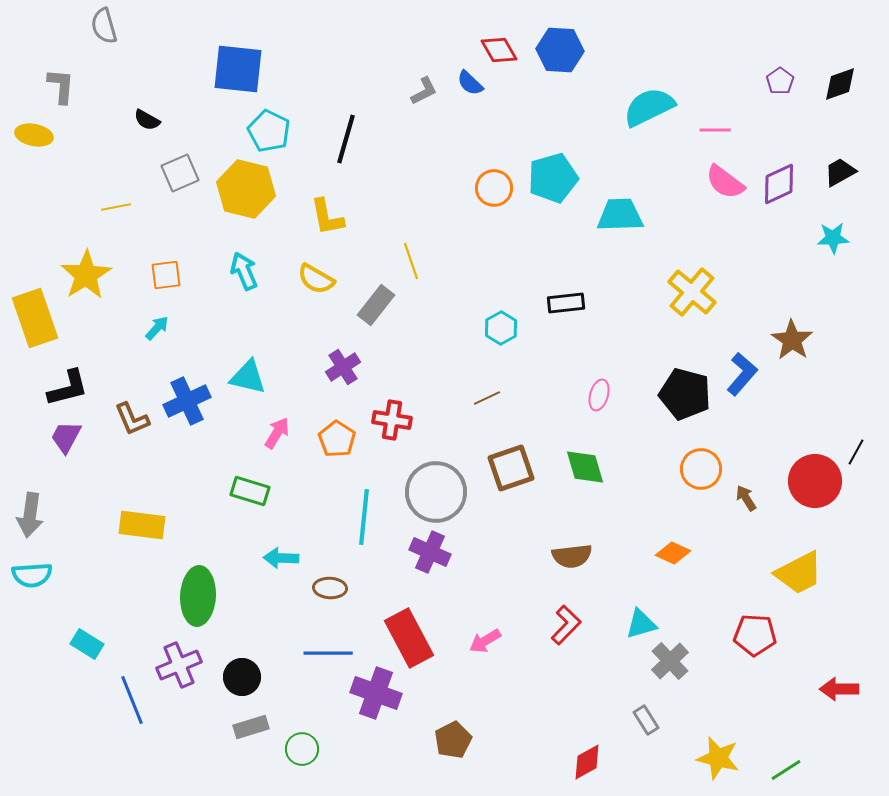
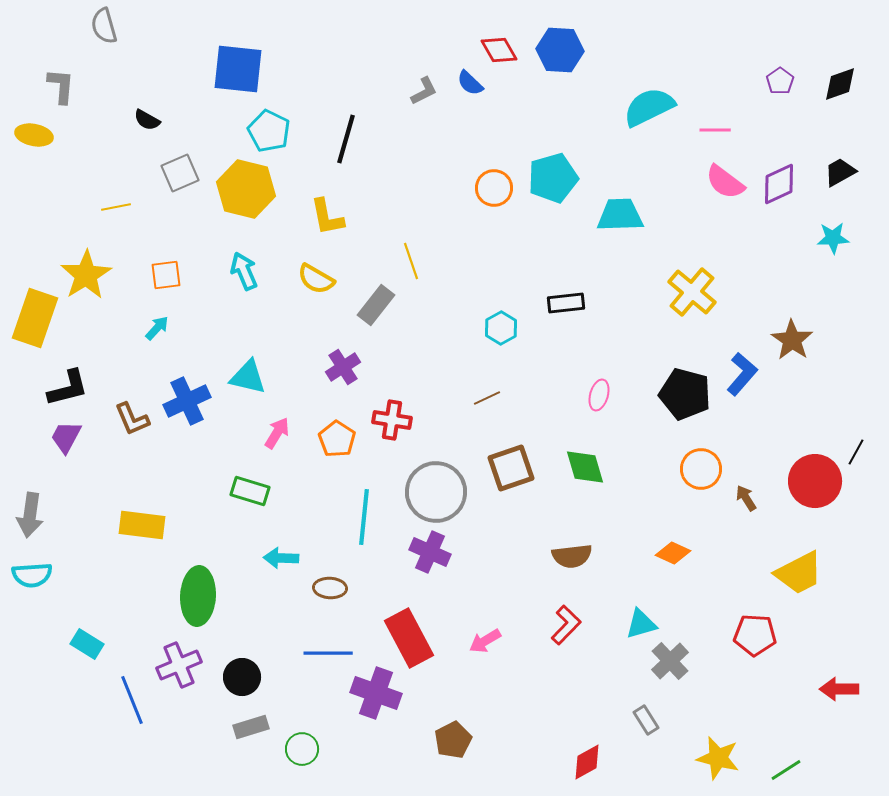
yellow rectangle at (35, 318): rotated 38 degrees clockwise
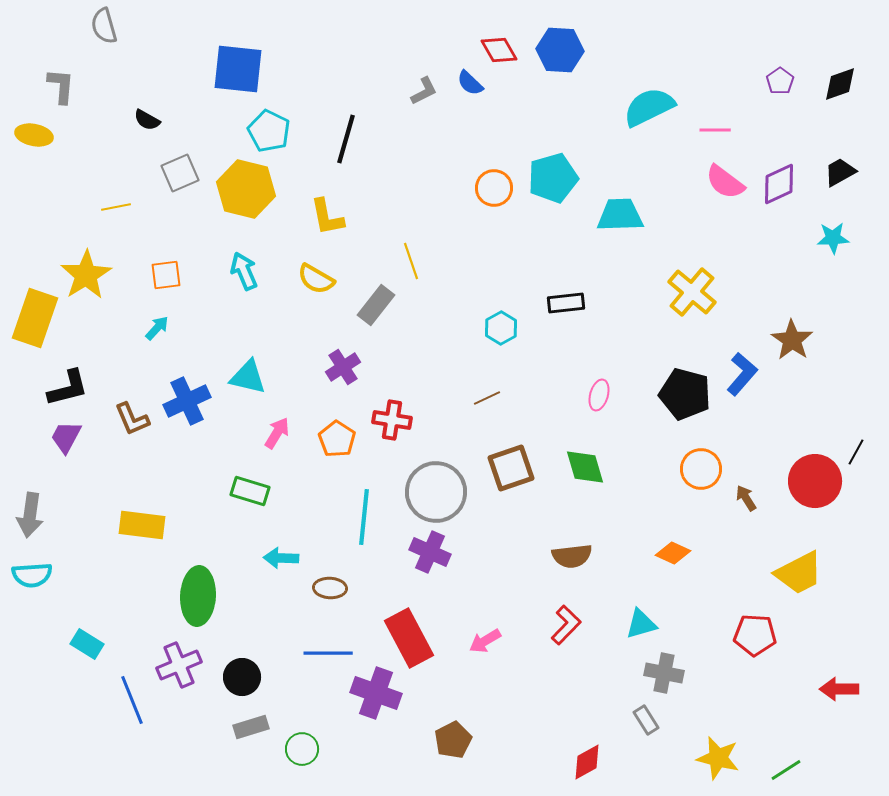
gray cross at (670, 661): moved 6 px left, 12 px down; rotated 36 degrees counterclockwise
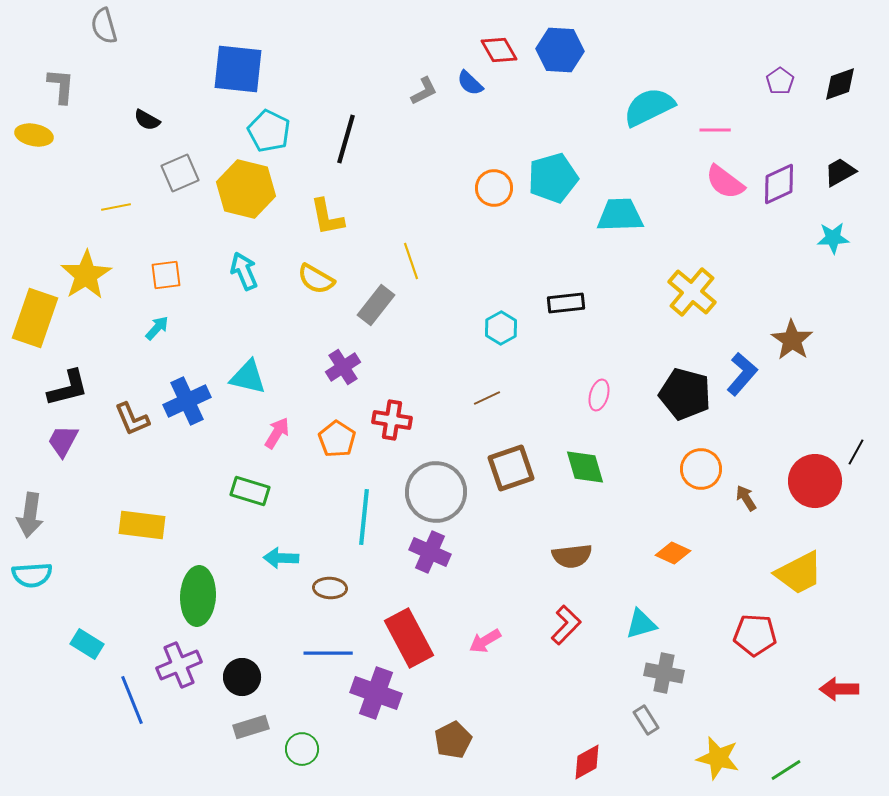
purple trapezoid at (66, 437): moved 3 px left, 4 px down
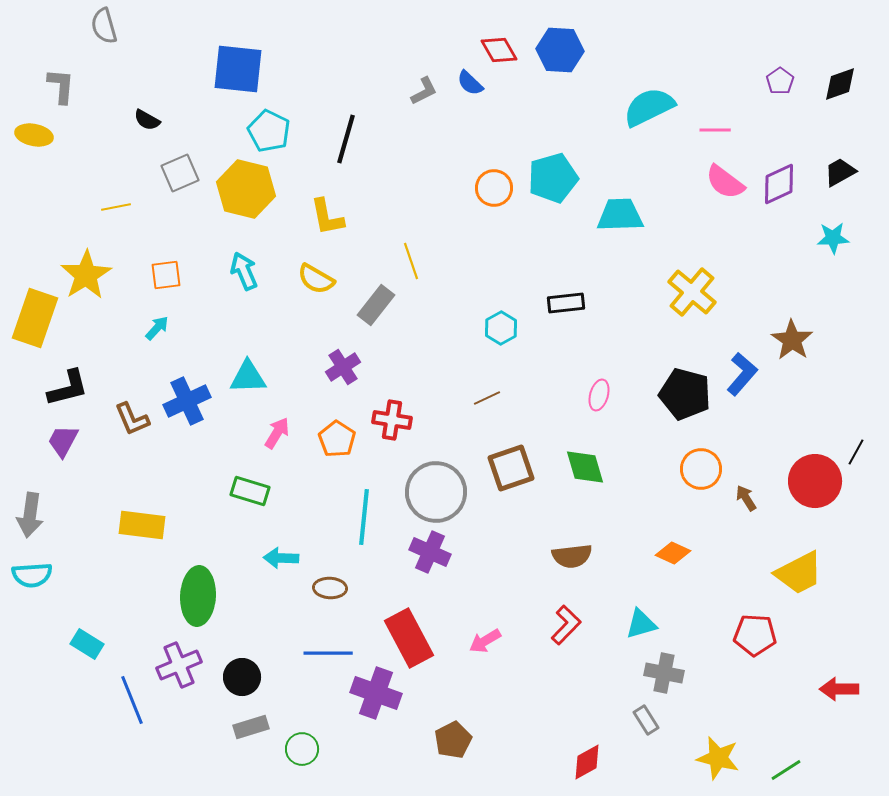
cyan triangle at (248, 377): rotated 15 degrees counterclockwise
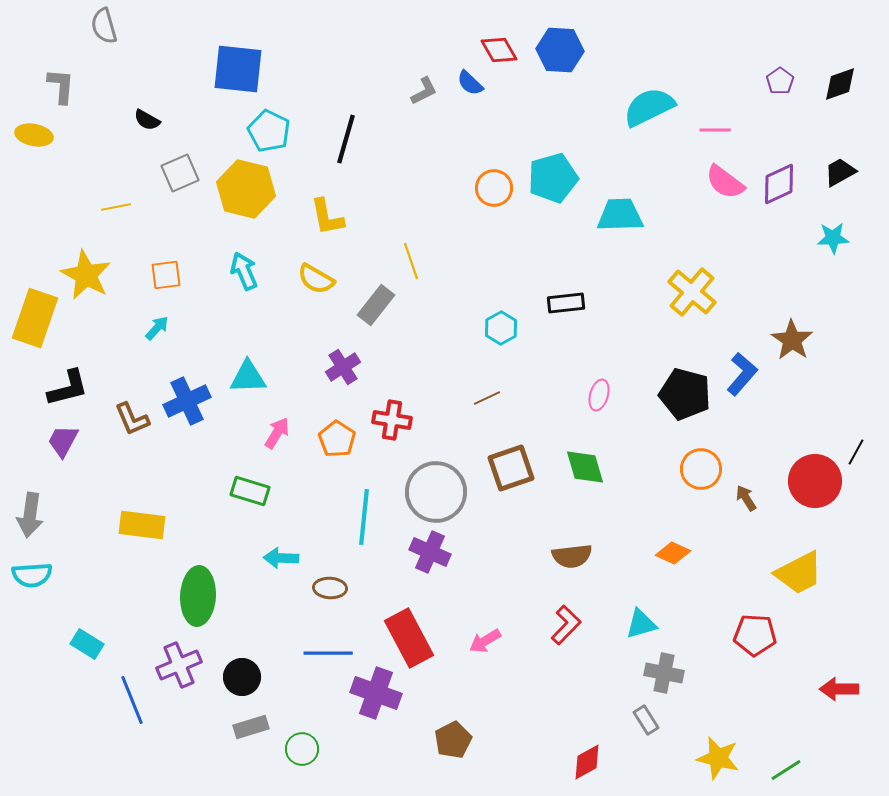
yellow star at (86, 275): rotated 12 degrees counterclockwise
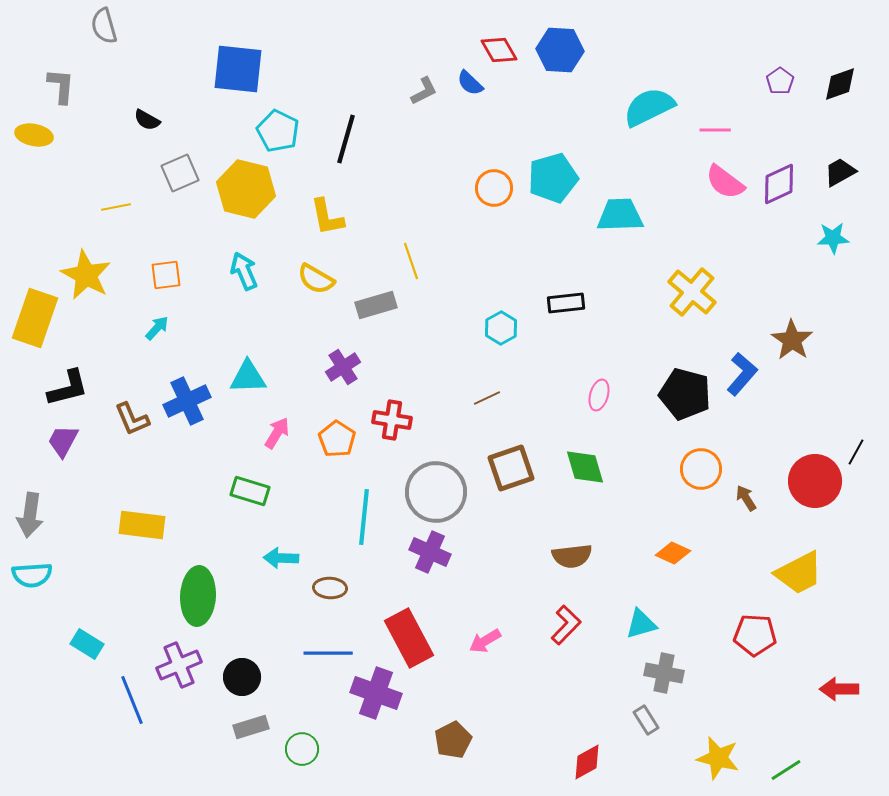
cyan pentagon at (269, 131): moved 9 px right
gray rectangle at (376, 305): rotated 36 degrees clockwise
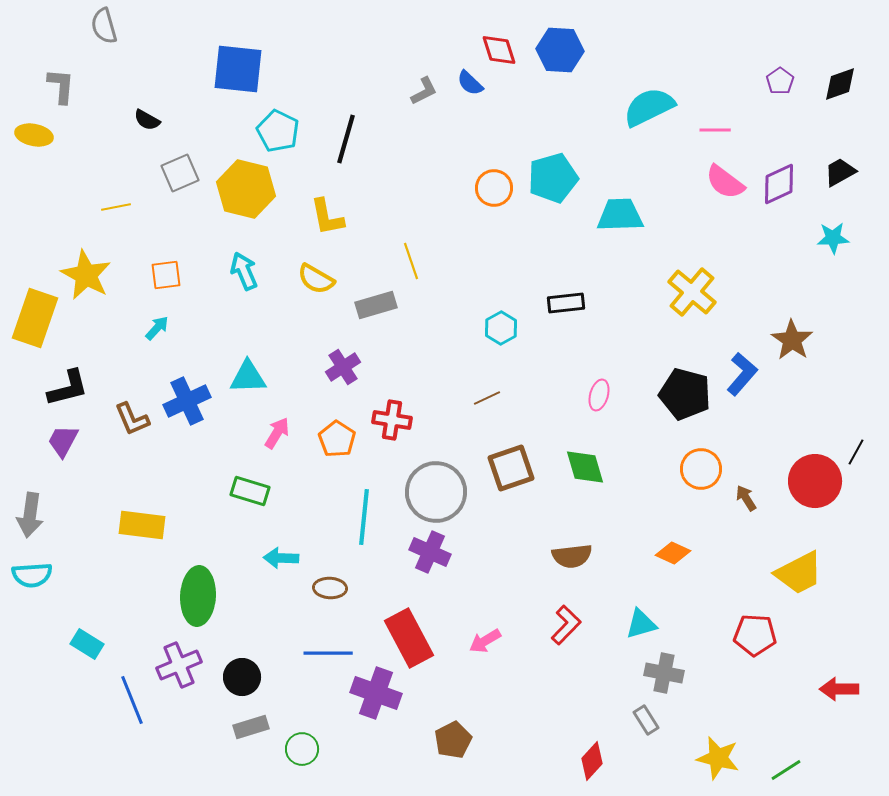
red diamond at (499, 50): rotated 12 degrees clockwise
red diamond at (587, 762): moved 5 px right, 1 px up; rotated 18 degrees counterclockwise
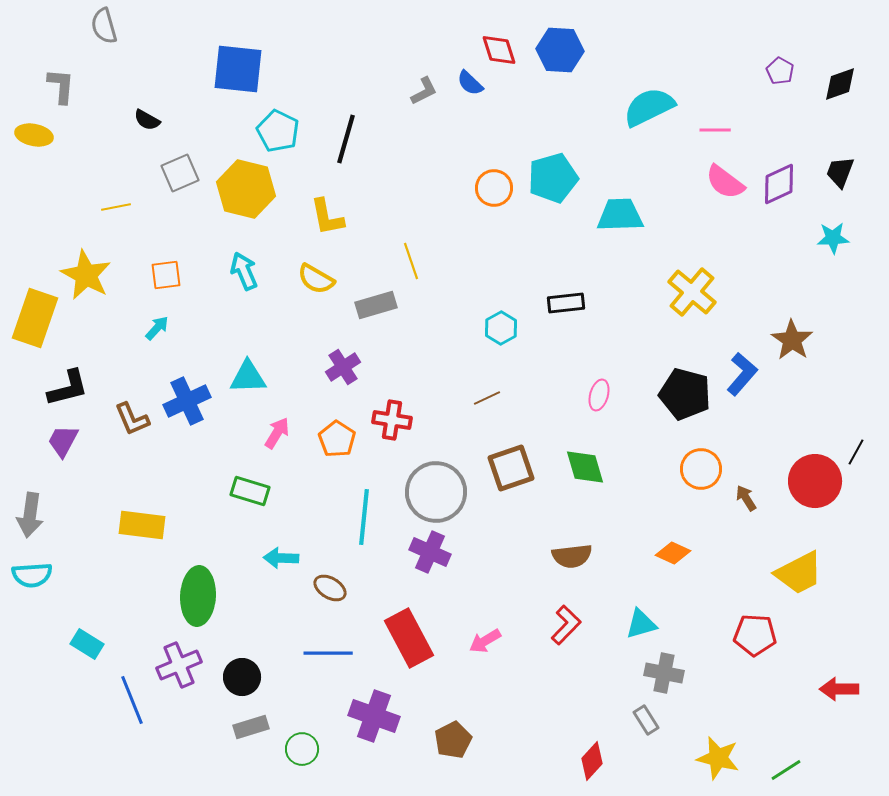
purple pentagon at (780, 81): moved 10 px up; rotated 8 degrees counterclockwise
black trapezoid at (840, 172): rotated 40 degrees counterclockwise
brown ellipse at (330, 588): rotated 28 degrees clockwise
purple cross at (376, 693): moved 2 px left, 23 px down
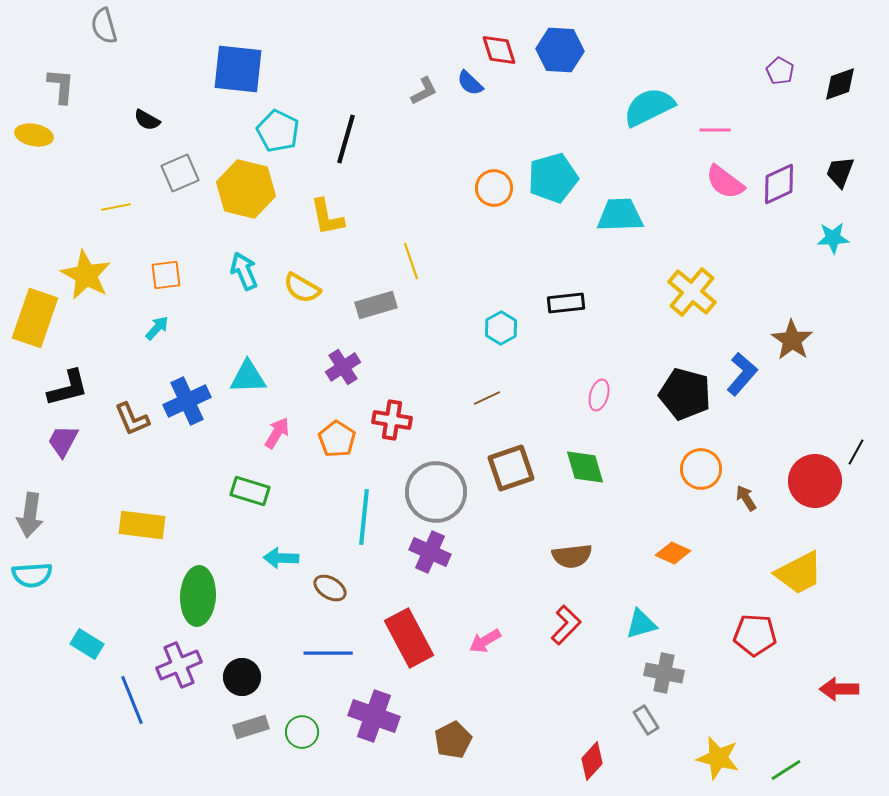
yellow semicircle at (316, 279): moved 14 px left, 9 px down
green circle at (302, 749): moved 17 px up
